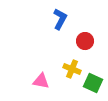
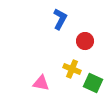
pink triangle: moved 2 px down
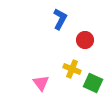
red circle: moved 1 px up
pink triangle: rotated 42 degrees clockwise
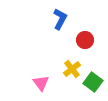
yellow cross: rotated 30 degrees clockwise
green square: moved 1 px up; rotated 12 degrees clockwise
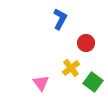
red circle: moved 1 px right, 3 px down
yellow cross: moved 1 px left, 1 px up
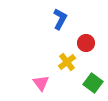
yellow cross: moved 4 px left, 6 px up
green square: moved 1 px down
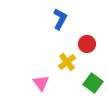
red circle: moved 1 px right, 1 px down
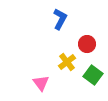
green square: moved 8 px up
